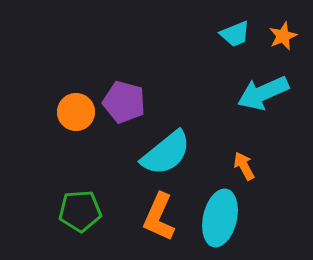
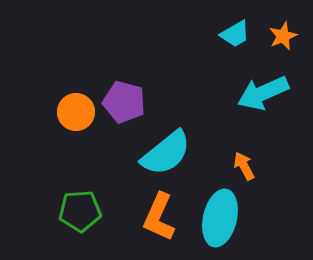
cyan trapezoid: rotated 8 degrees counterclockwise
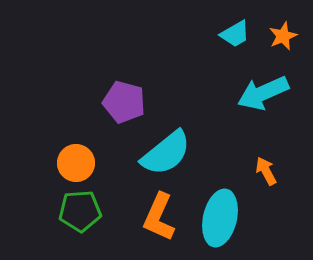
orange circle: moved 51 px down
orange arrow: moved 22 px right, 5 px down
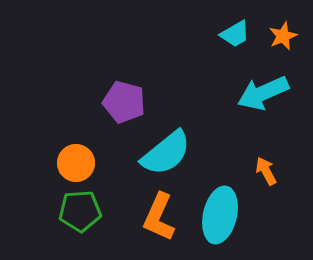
cyan ellipse: moved 3 px up
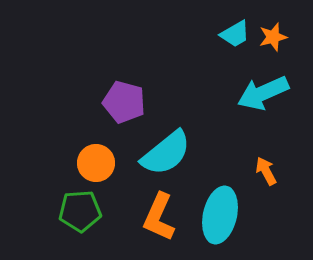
orange star: moved 10 px left, 1 px down; rotated 8 degrees clockwise
orange circle: moved 20 px right
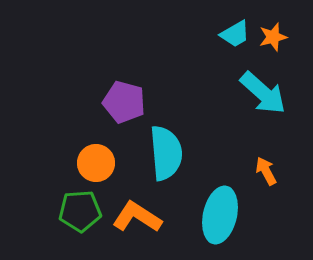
cyan arrow: rotated 114 degrees counterclockwise
cyan semicircle: rotated 56 degrees counterclockwise
orange L-shape: moved 22 px left; rotated 99 degrees clockwise
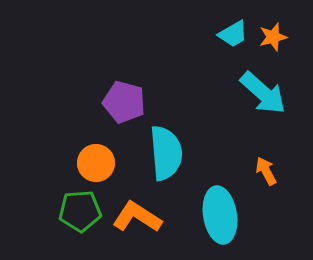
cyan trapezoid: moved 2 px left
cyan ellipse: rotated 22 degrees counterclockwise
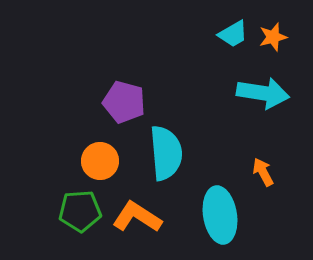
cyan arrow: rotated 33 degrees counterclockwise
orange circle: moved 4 px right, 2 px up
orange arrow: moved 3 px left, 1 px down
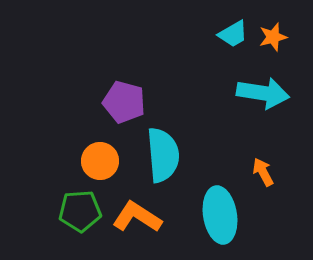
cyan semicircle: moved 3 px left, 2 px down
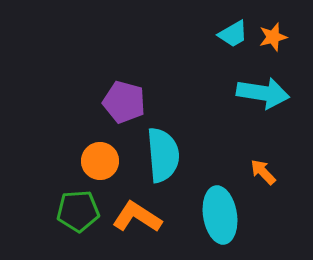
orange arrow: rotated 16 degrees counterclockwise
green pentagon: moved 2 px left
